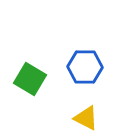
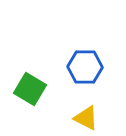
green square: moved 10 px down
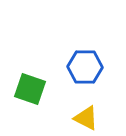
green square: rotated 12 degrees counterclockwise
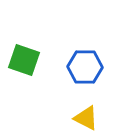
green square: moved 6 px left, 29 px up
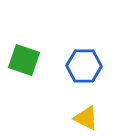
blue hexagon: moved 1 px left, 1 px up
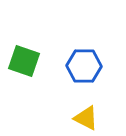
green square: moved 1 px down
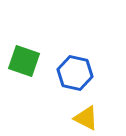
blue hexagon: moved 9 px left, 7 px down; rotated 12 degrees clockwise
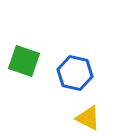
yellow triangle: moved 2 px right
